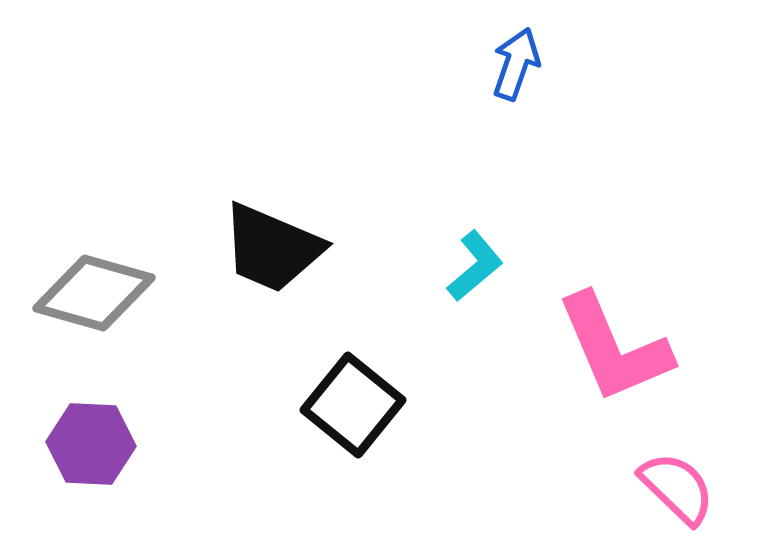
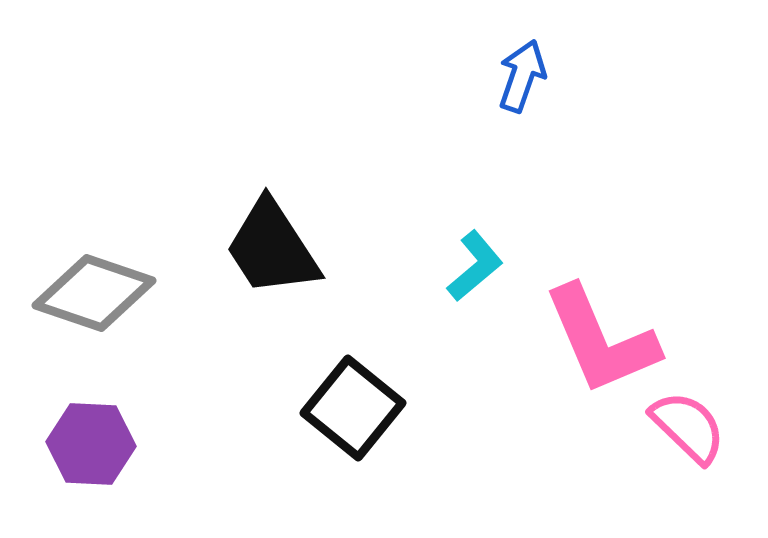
blue arrow: moved 6 px right, 12 px down
black trapezoid: rotated 34 degrees clockwise
gray diamond: rotated 3 degrees clockwise
pink L-shape: moved 13 px left, 8 px up
black square: moved 3 px down
pink semicircle: moved 11 px right, 61 px up
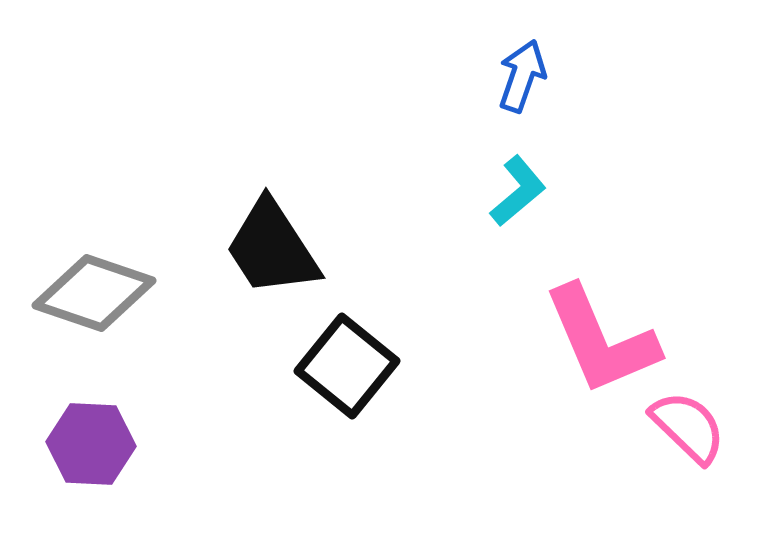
cyan L-shape: moved 43 px right, 75 px up
black square: moved 6 px left, 42 px up
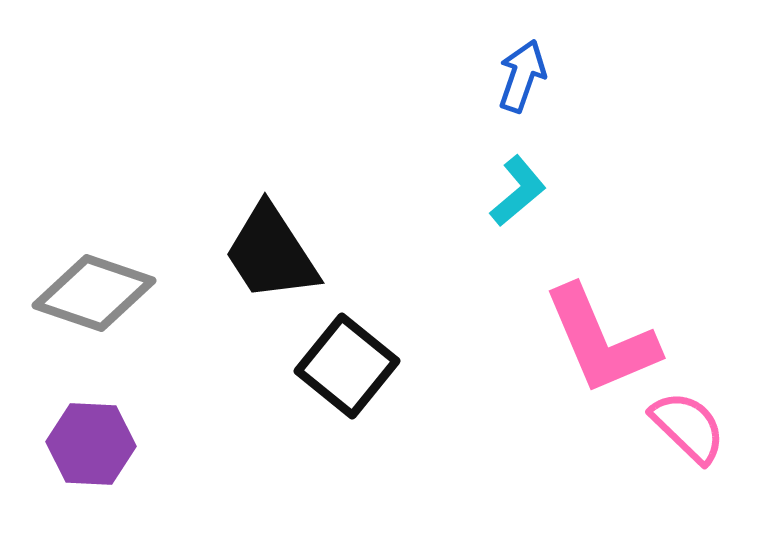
black trapezoid: moved 1 px left, 5 px down
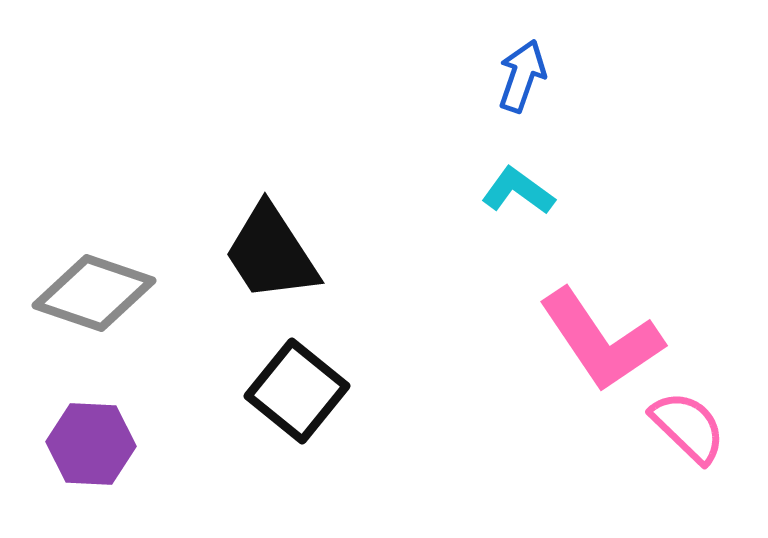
cyan L-shape: rotated 104 degrees counterclockwise
pink L-shape: rotated 11 degrees counterclockwise
black square: moved 50 px left, 25 px down
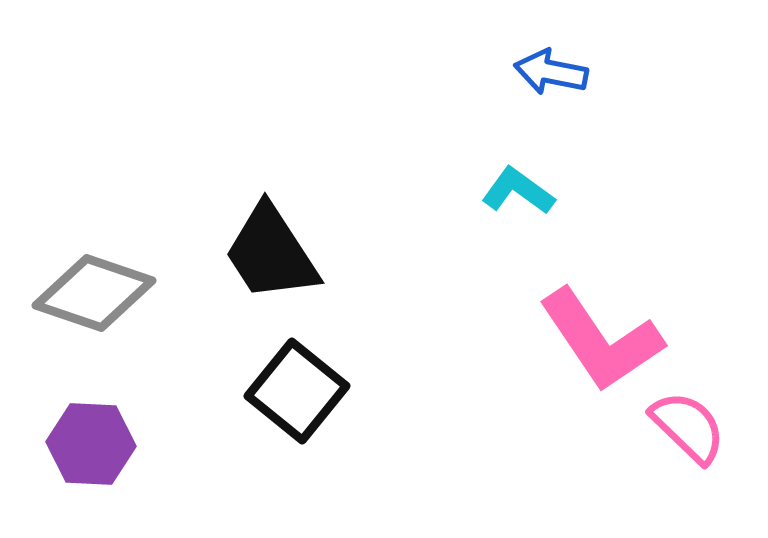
blue arrow: moved 29 px right, 4 px up; rotated 98 degrees counterclockwise
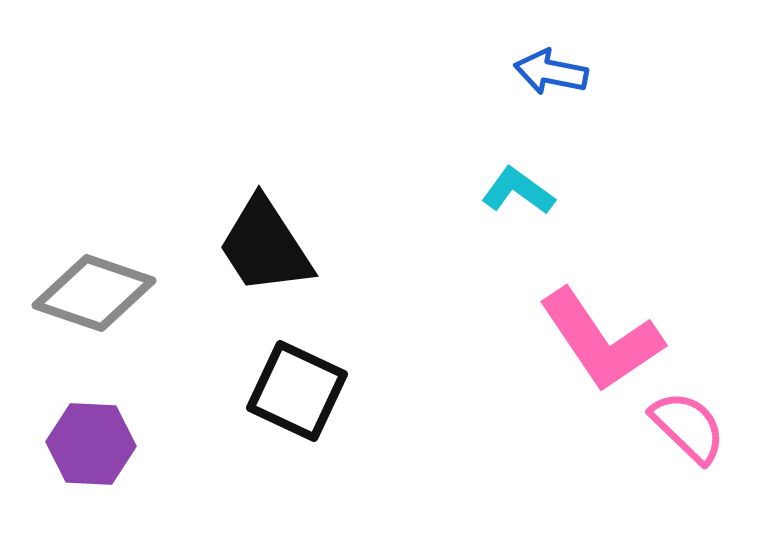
black trapezoid: moved 6 px left, 7 px up
black square: rotated 14 degrees counterclockwise
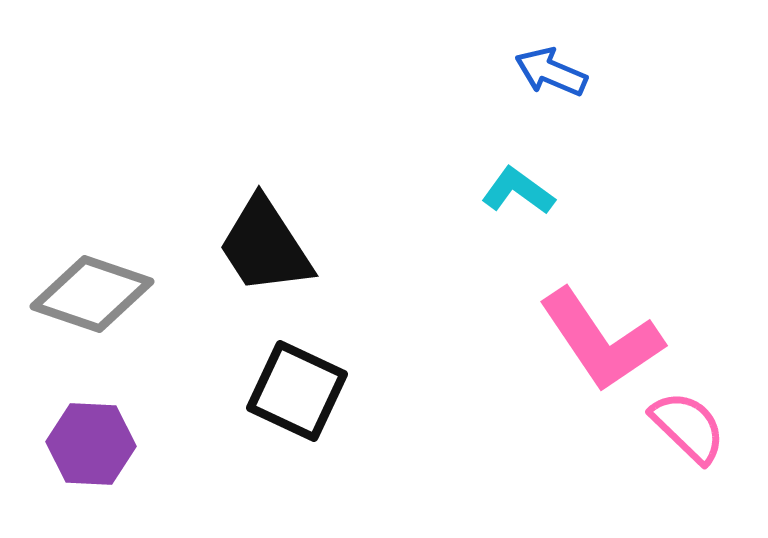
blue arrow: rotated 12 degrees clockwise
gray diamond: moved 2 px left, 1 px down
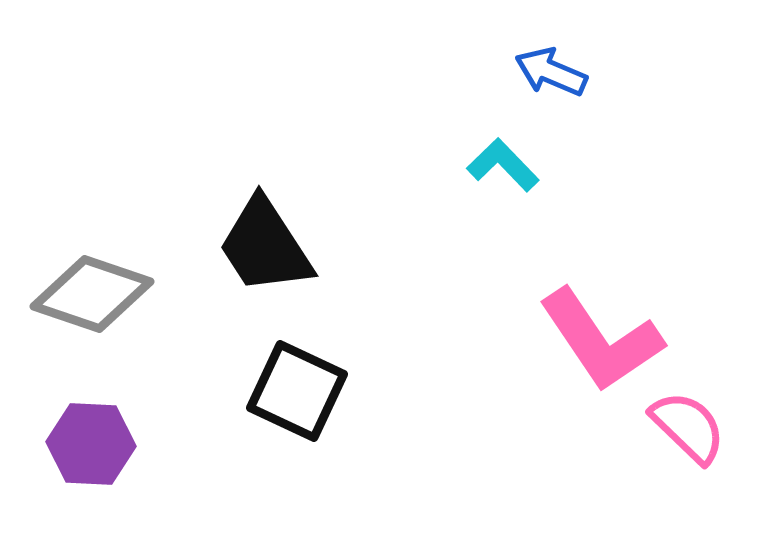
cyan L-shape: moved 15 px left, 26 px up; rotated 10 degrees clockwise
